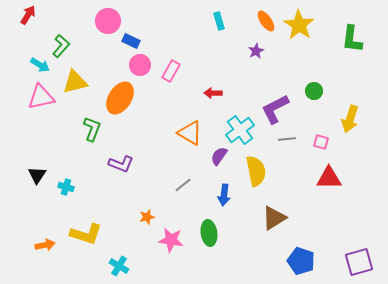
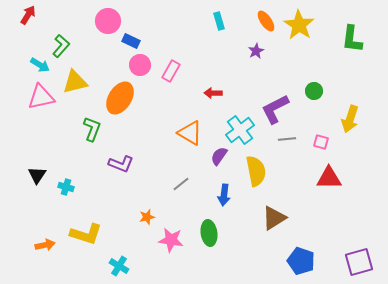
gray line at (183, 185): moved 2 px left, 1 px up
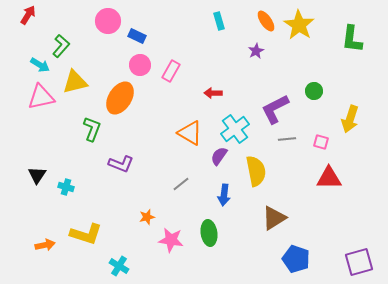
blue rectangle at (131, 41): moved 6 px right, 5 px up
cyan cross at (240, 130): moved 5 px left, 1 px up
blue pentagon at (301, 261): moved 5 px left, 2 px up
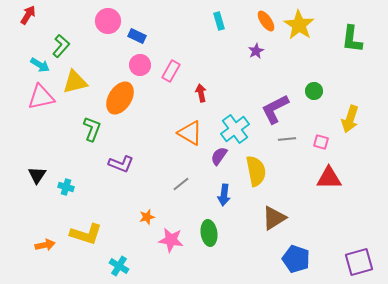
red arrow at (213, 93): moved 12 px left; rotated 78 degrees clockwise
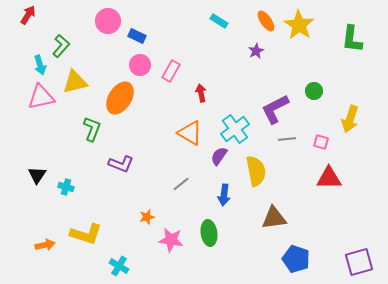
cyan rectangle at (219, 21): rotated 42 degrees counterclockwise
cyan arrow at (40, 65): rotated 42 degrees clockwise
brown triangle at (274, 218): rotated 24 degrees clockwise
